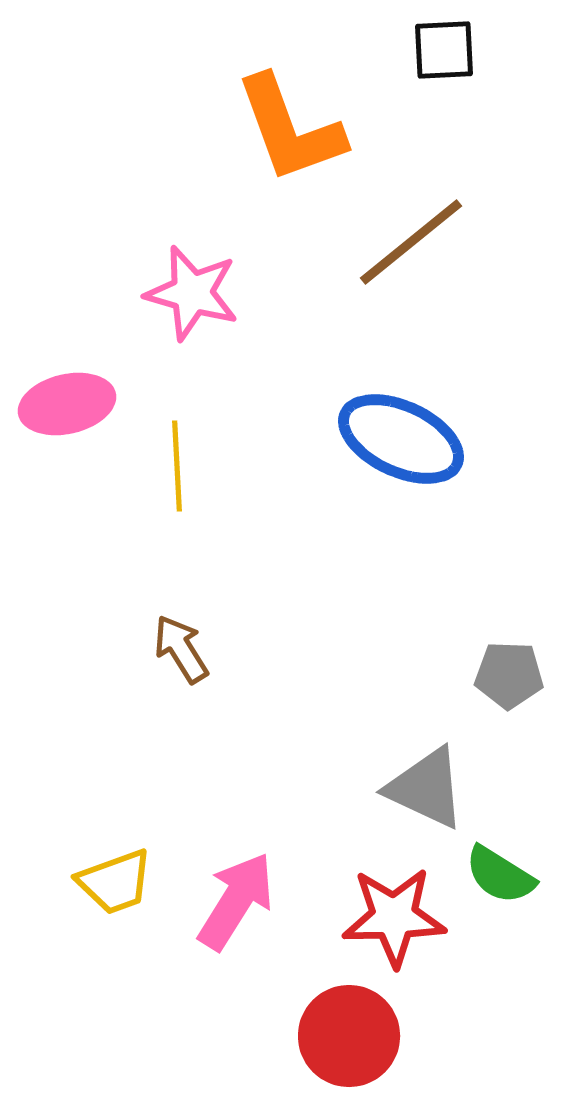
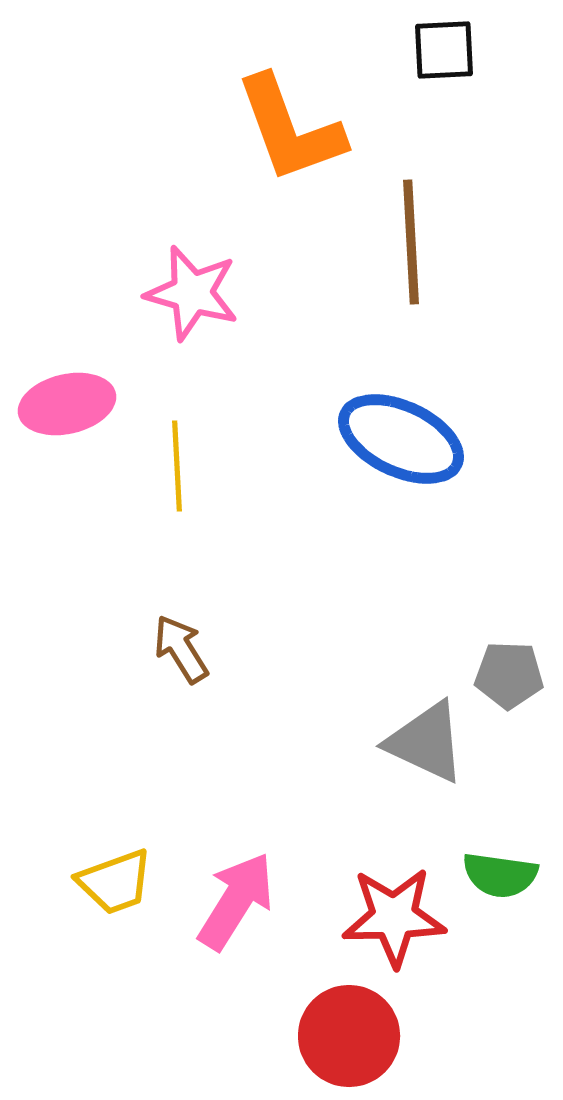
brown line: rotated 54 degrees counterclockwise
gray triangle: moved 46 px up
green semicircle: rotated 24 degrees counterclockwise
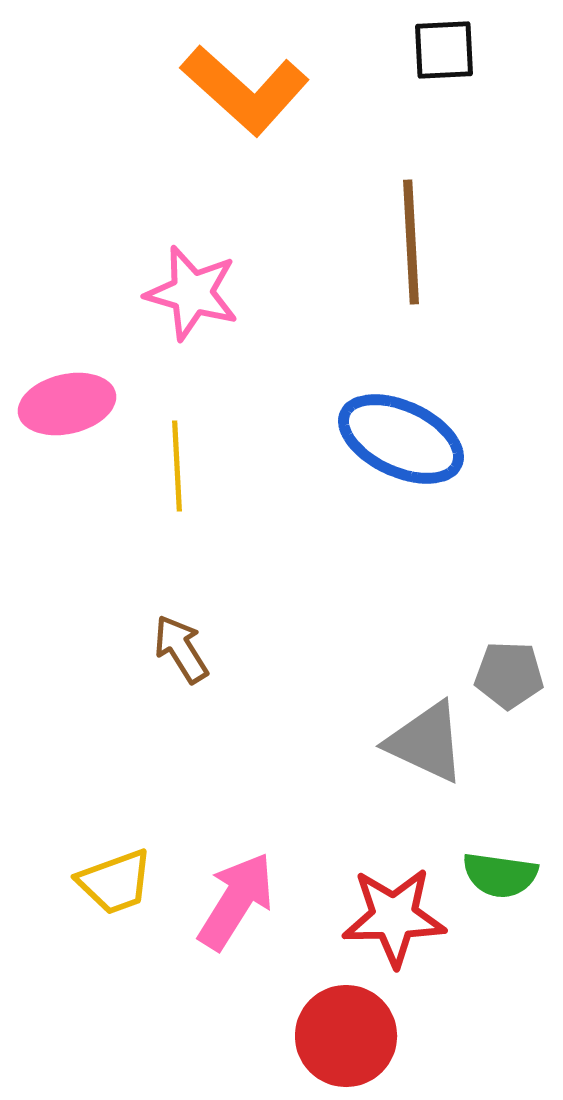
orange L-shape: moved 45 px left, 39 px up; rotated 28 degrees counterclockwise
red circle: moved 3 px left
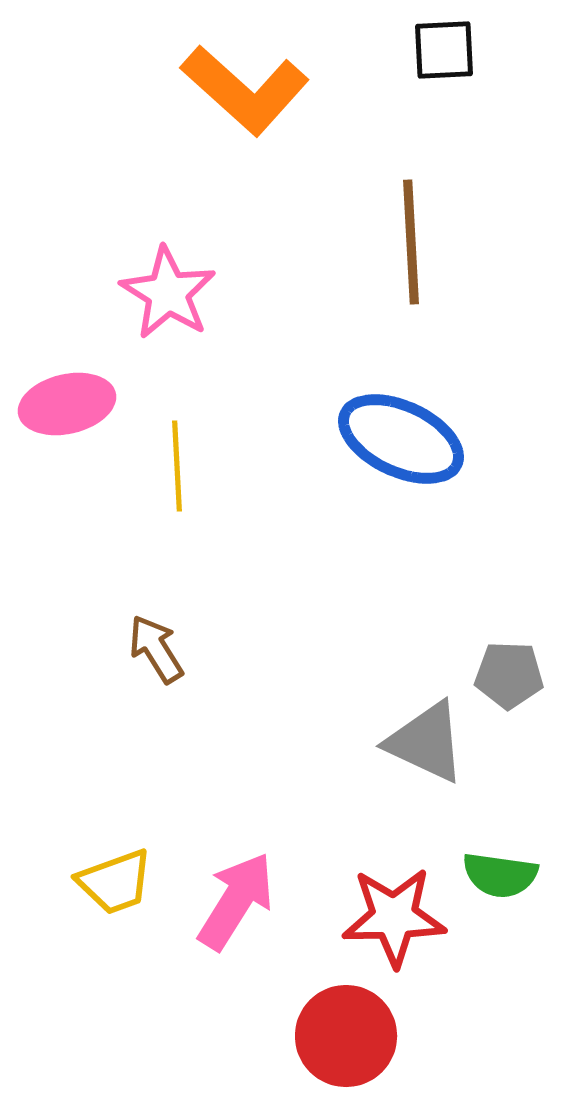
pink star: moved 24 px left; rotated 16 degrees clockwise
brown arrow: moved 25 px left
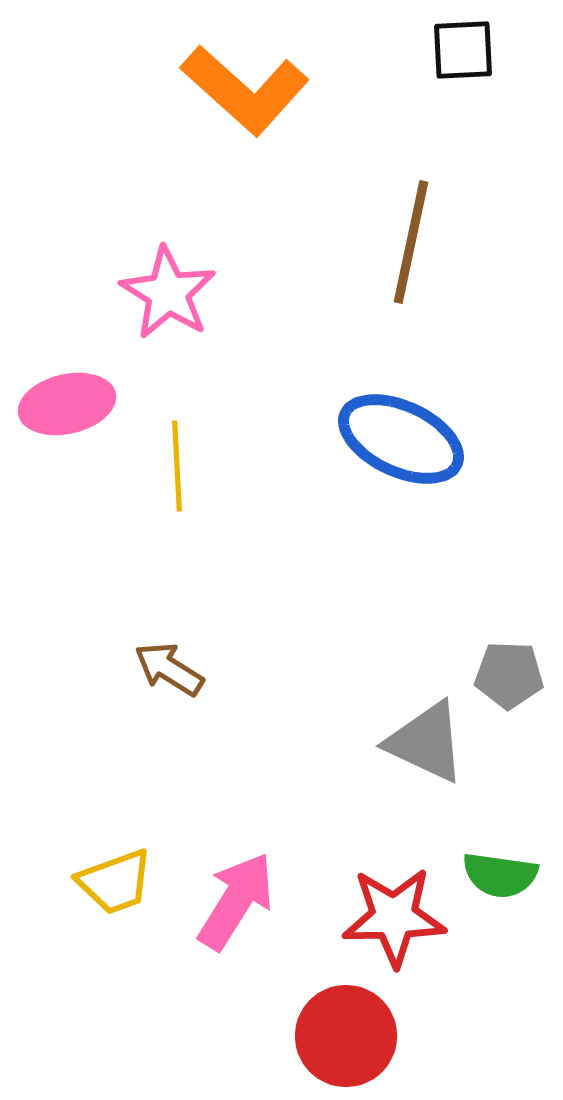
black square: moved 19 px right
brown line: rotated 15 degrees clockwise
brown arrow: moved 13 px right, 20 px down; rotated 26 degrees counterclockwise
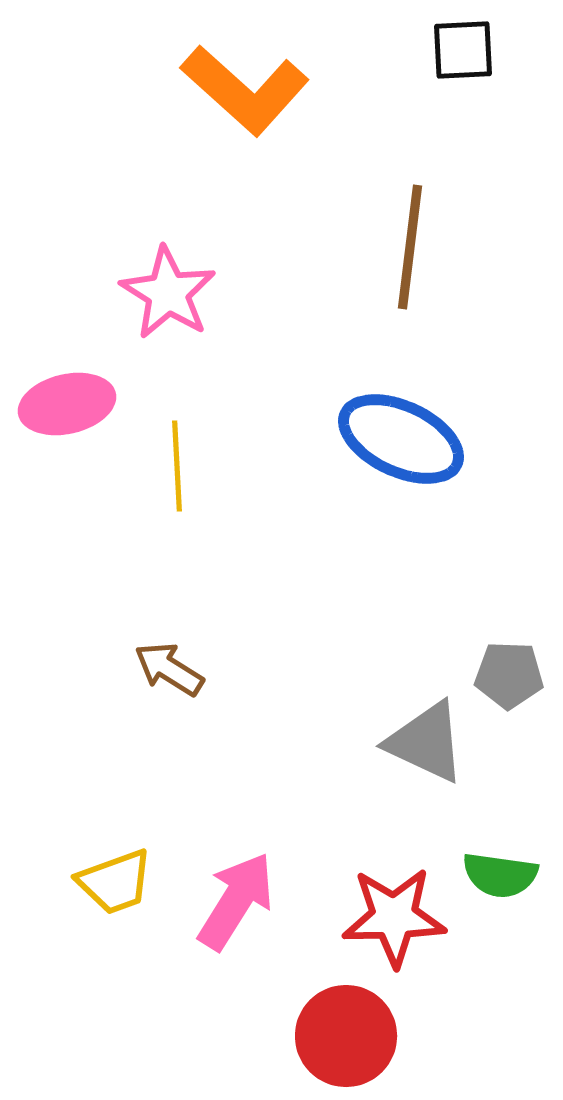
brown line: moved 1 px left, 5 px down; rotated 5 degrees counterclockwise
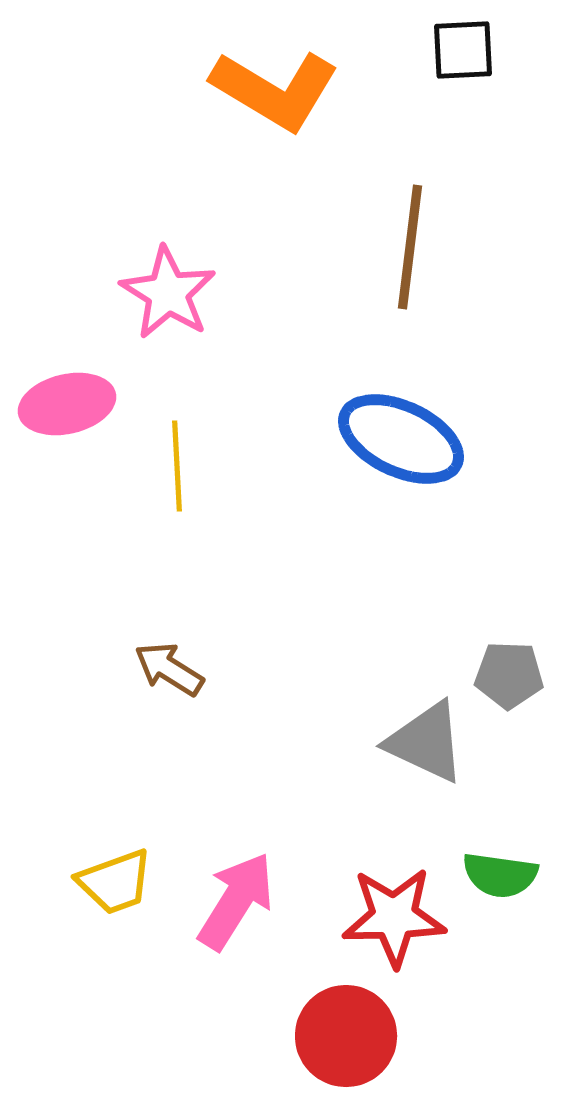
orange L-shape: moved 30 px right; rotated 11 degrees counterclockwise
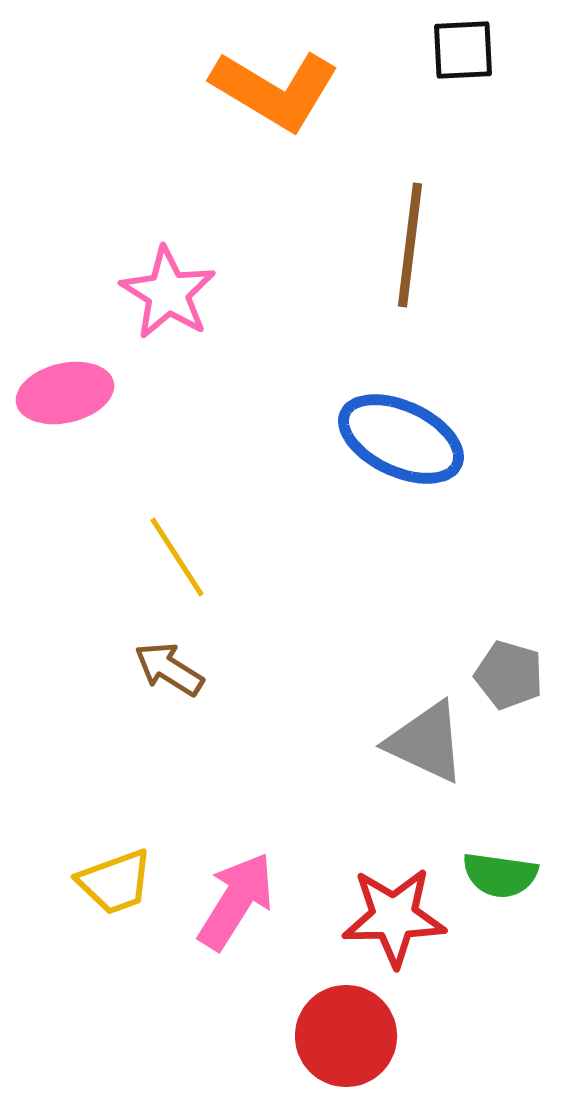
brown line: moved 2 px up
pink ellipse: moved 2 px left, 11 px up
yellow line: moved 91 px down; rotated 30 degrees counterclockwise
gray pentagon: rotated 14 degrees clockwise
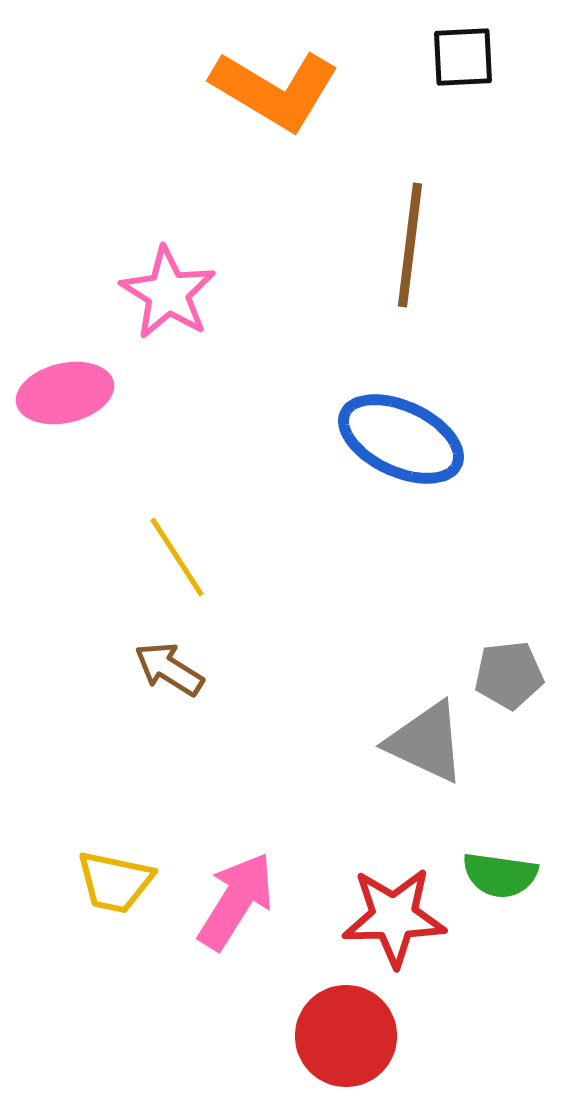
black square: moved 7 px down
gray pentagon: rotated 22 degrees counterclockwise
yellow trapezoid: rotated 32 degrees clockwise
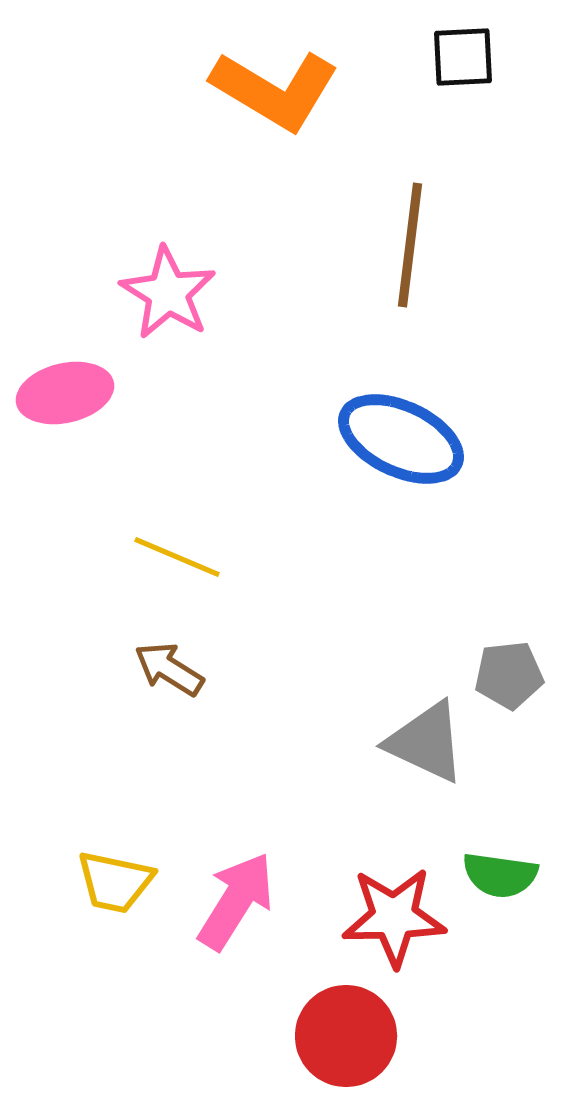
yellow line: rotated 34 degrees counterclockwise
